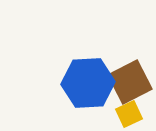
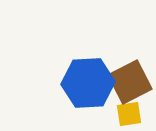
yellow square: rotated 16 degrees clockwise
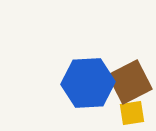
yellow square: moved 3 px right, 1 px up
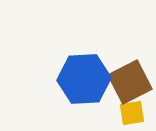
blue hexagon: moved 4 px left, 4 px up
